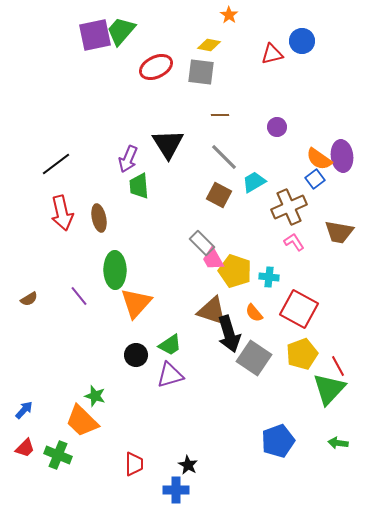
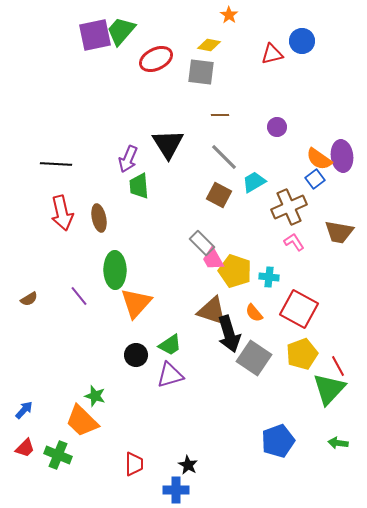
red ellipse at (156, 67): moved 8 px up
black line at (56, 164): rotated 40 degrees clockwise
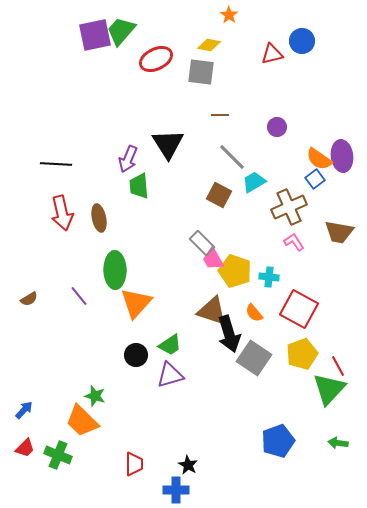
gray line at (224, 157): moved 8 px right
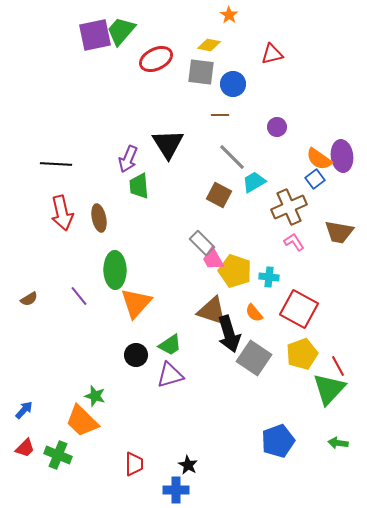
blue circle at (302, 41): moved 69 px left, 43 px down
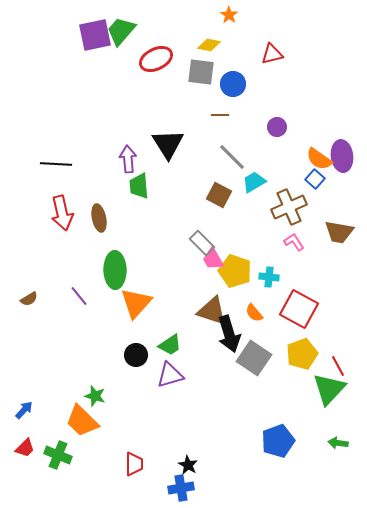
purple arrow at (128, 159): rotated 152 degrees clockwise
blue square at (315, 179): rotated 12 degrees counterclockwise
blue cross at (176, 490): moved 5 px right, 2 px up; rotated 10 degrees counterclockwise
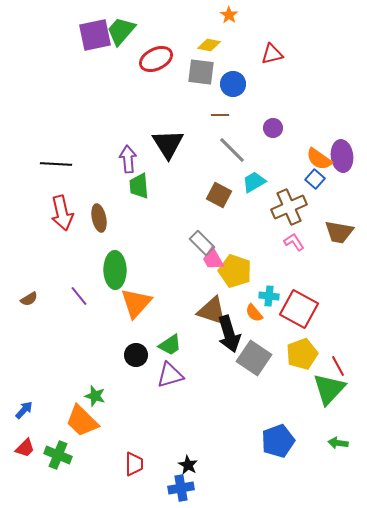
purple circle at (277, 127): moved 4 px left, 1 px down
gray line at (232, 157): moved 7 px up
cyan cross at (269, 277): moved 19 px down
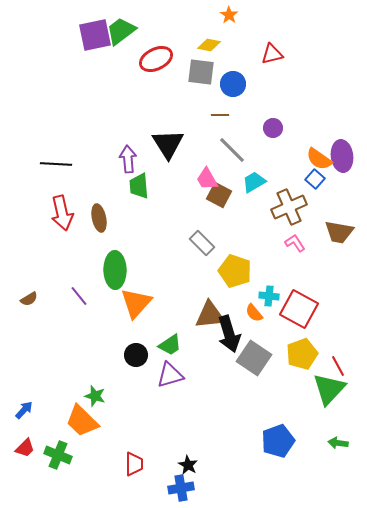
green trapezoid at (121, 31): rotated 12 degrees clockwise
pink L-shape at (294, 242): moved 1 px right, 1 px down
pink trapezoid at (213, 259): moved 6 px left, 80 px up
brown triangle at (212, 311): moved 2 px left, 4 px down; rotated 24 degrees counterclockwise
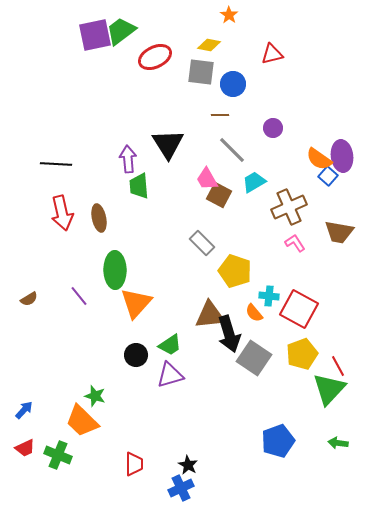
red ellipse at (156, 59): moved 1 px left, 2 px up
blue square at (315, 179): moved 13 px right, 3 px up
red trapezoid at (25, 448): rotated 20 degrees clockwise
blue cross at (181, 488): rotated 15 degrees counterclockwise
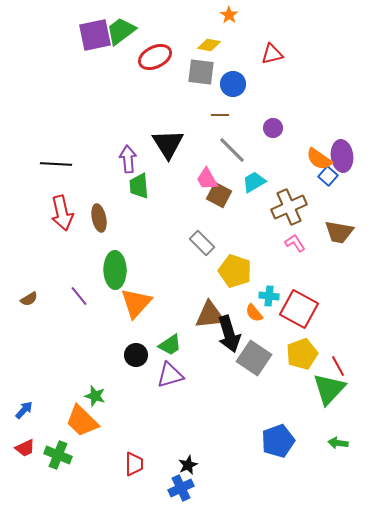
black star at (188, 465): rotated 18 degrees clockwise
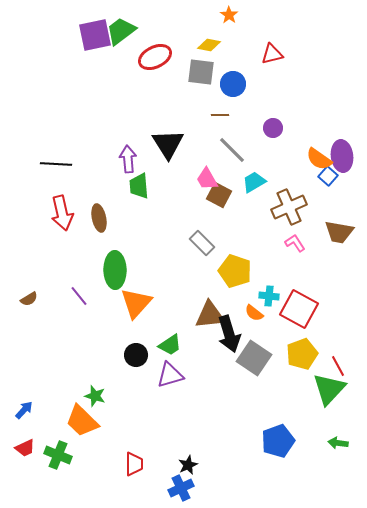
orange semicircle at (254, 313): rotated 12 degrees counterclockwise
